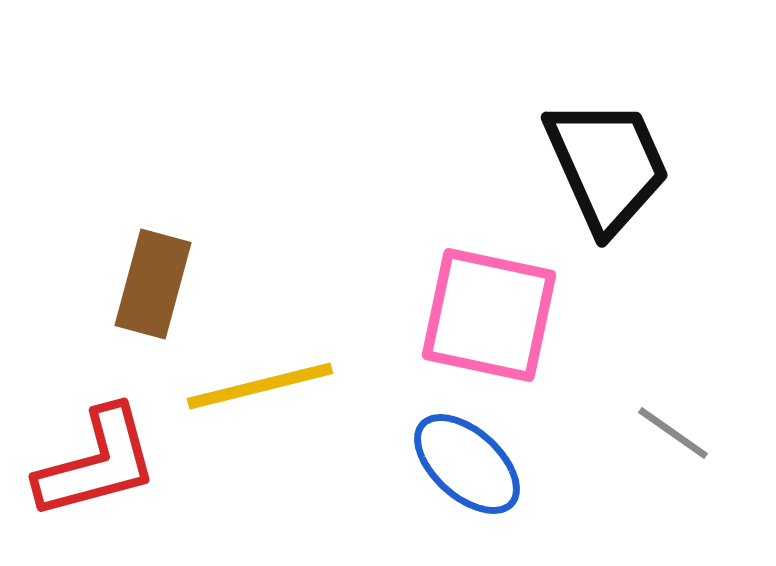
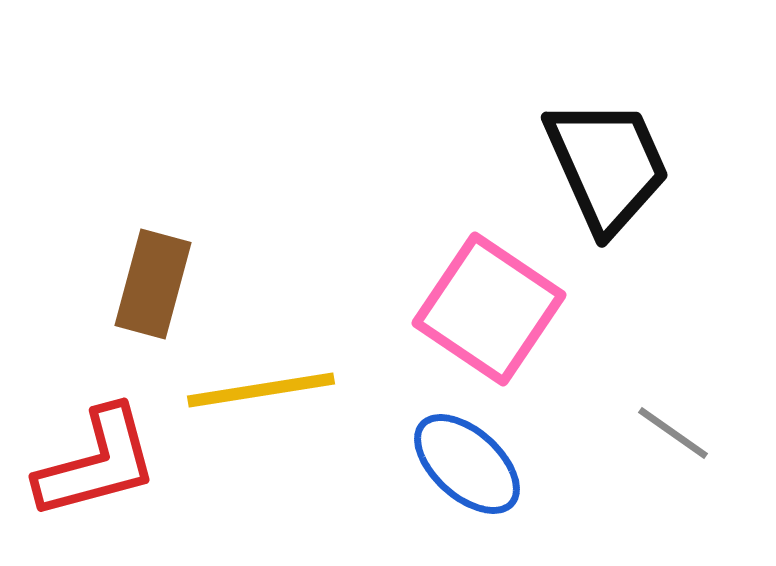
pink square: moved 6 px up; rotated 22 degrees clockwise
yellow line: moved 1 px right, 4 px down; rotated 5 degrees clockwise
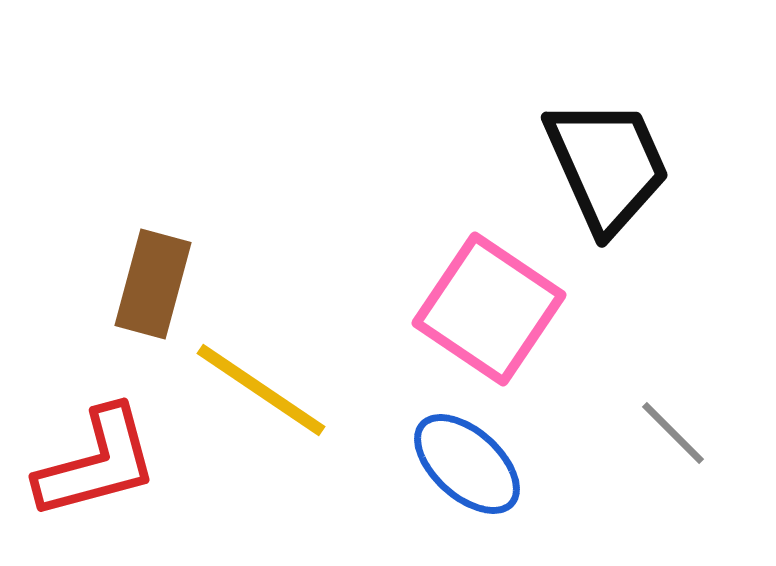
yellow line: rotated 43 degrees clockwise
gray line: rotated 10 degrees clockwise
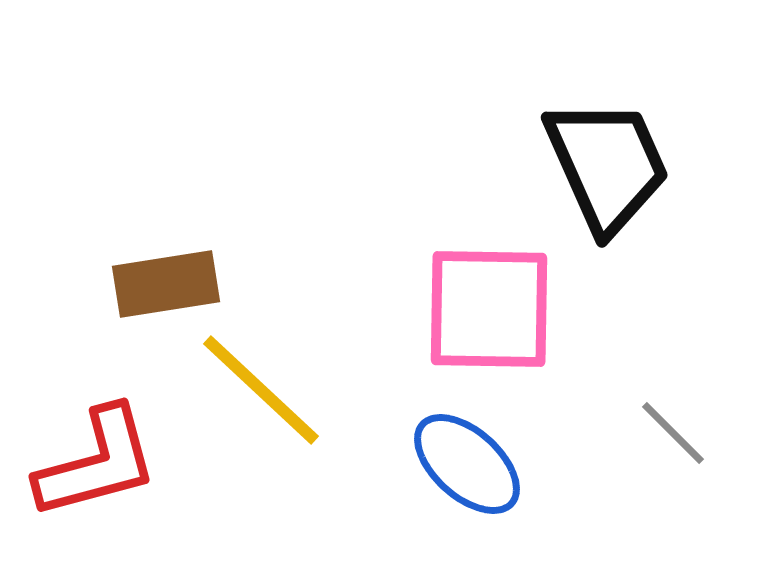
brown rectangle: moved 13 px right; rotated 66 degrees clockwise
pink square: rotated 33 degrees counterclockwise
yellow line: rotated 9 degrees clockwise
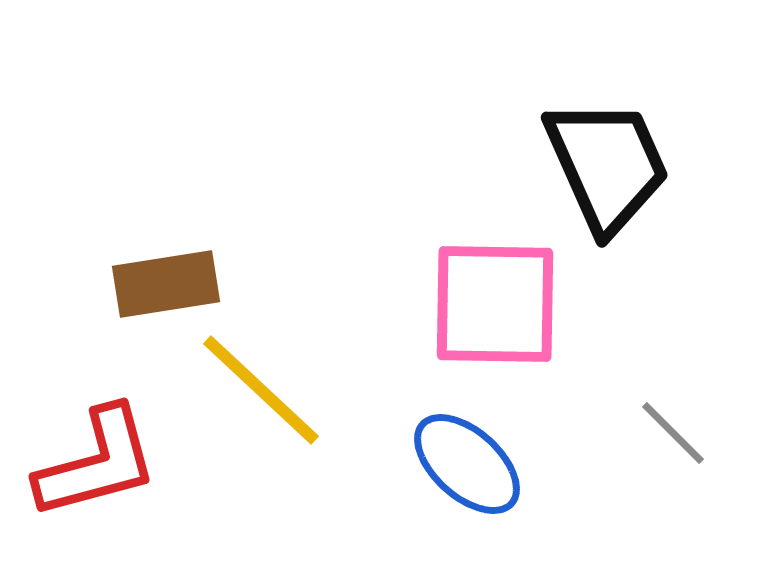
pink square: moved 6 px right, 5 px up
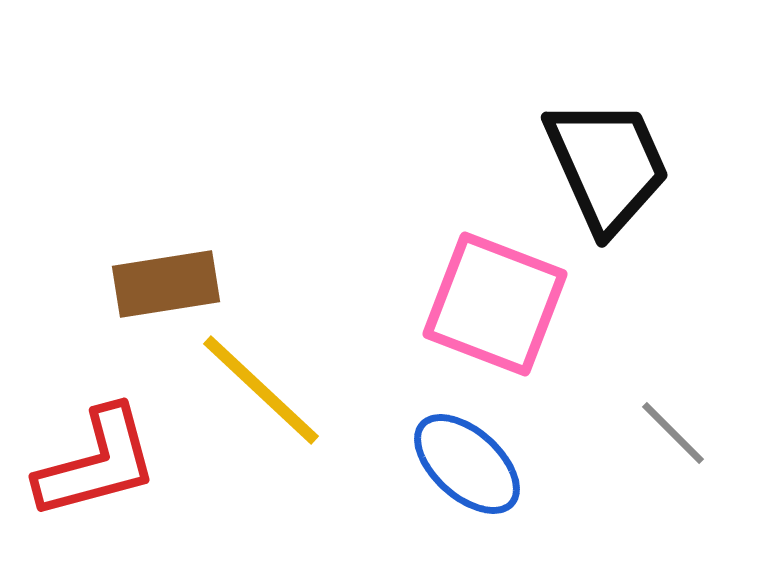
pink square: rotated 20 degrees clockwise
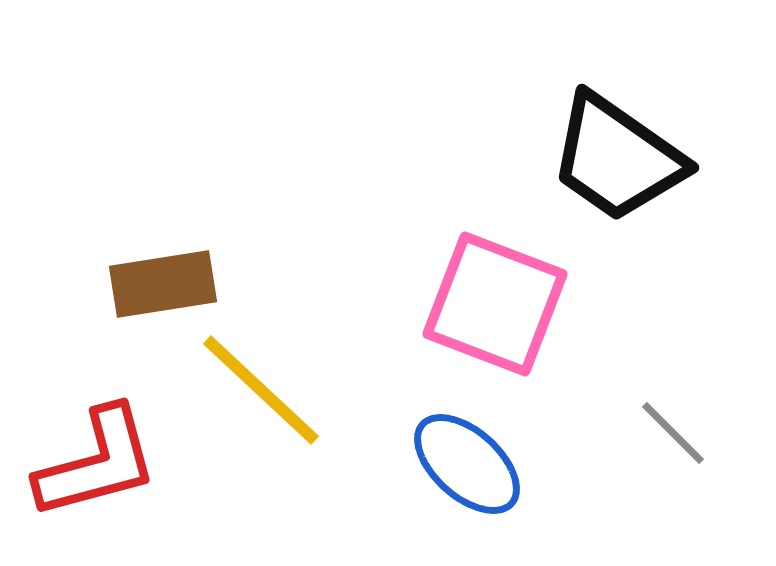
black trapezoid: moved 10 px right, 7 px up; rotated 149 degrees clockwise
brown rectangle: moved 3 px left
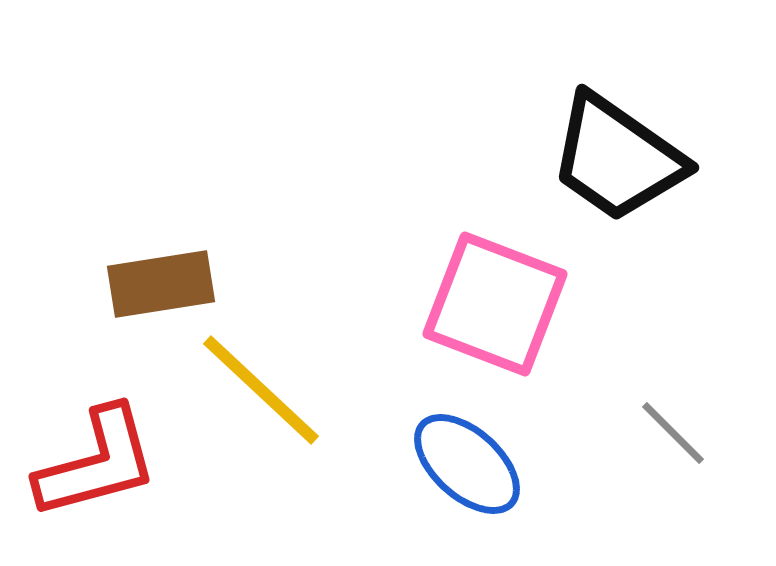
brown rectangle: moved 2 px left
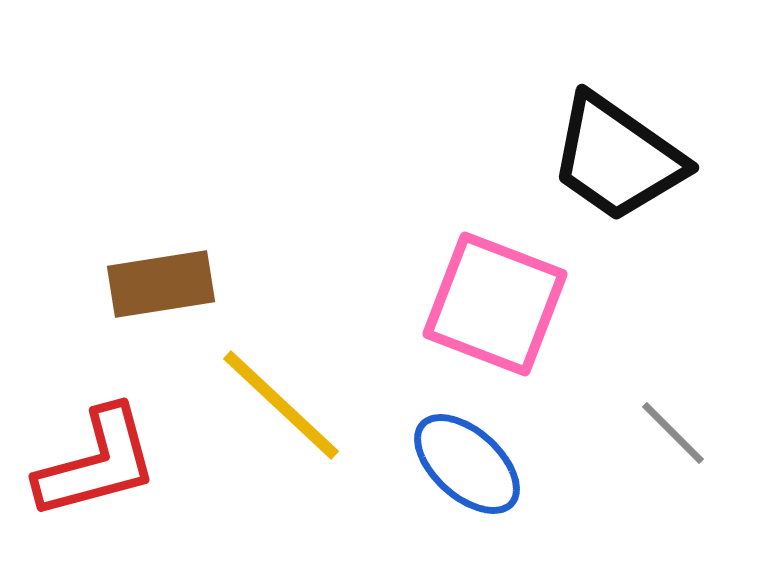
yellow line: moved 20 px right, 15 px down
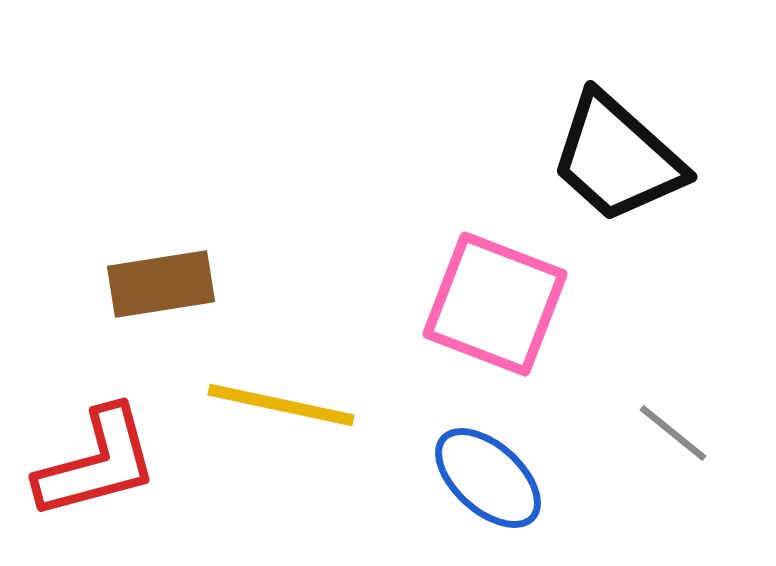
black trapezoid: rotated 7 degrees clockwise
yellow line: rotated 31 degrees counterclockwise
gray line: rotated 6 degrees counterclockwise
blue ellipse: moved 21 px right, 14 px down
